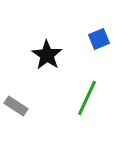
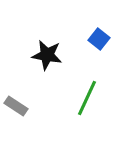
blue square: rotated 30 degrees counterclockwise
black star: rotated 24 degrees counterclockwise
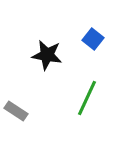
blue square: moved 6 px left
gray rectangle: moved 5 px down
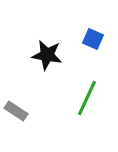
blue square: rotated 15 degrees counterclockwise
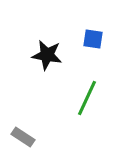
blue square: rotated 15 degrees counterclockwise
gray rectangle: moved 7 px right, 26 px down
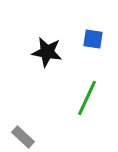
black star: moved 3 px up
gray rectangle: rotated 10 degrees clockwise
